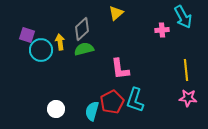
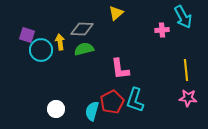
gray diamond: rotated 45 degrees clockwise
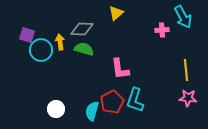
green semicircle: rotated 30 degrees clockwise
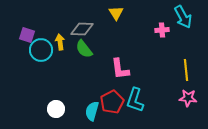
yellow triangle: rotated 21 degrees counterclockwise
green semicircle: rotated 144 degrees counterclockwise
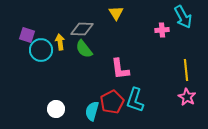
pink star: moved 1 px left, 1 px up; rotated 24 degrees clockwise
